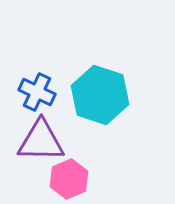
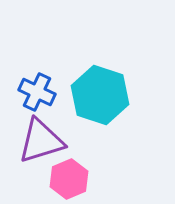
purple triangle: rotated 18 degrees counterclockwise
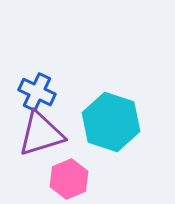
cyan hexagon: moved 11 px right, 27 px down
purple triangle: moved 7 px up
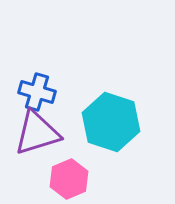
blue cross: rotated 9 degrees counterclockwise
purple triangle: moved 4 px left, 1 px up
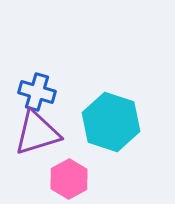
pink hexagon: rotated 6 degrees counterclockwise
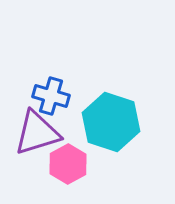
blue cross: moved 14 px right, 4 px down
pink hexagon: moved 1 px left, 15 px up
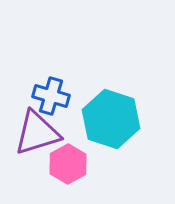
cyan hexagon: moved 3 px up
